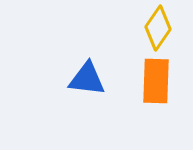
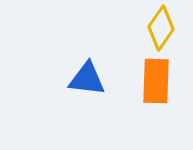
yellow diamond: moved 3 px right
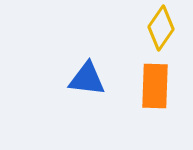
orange rectangle: moved 1 px left, 5 px down
